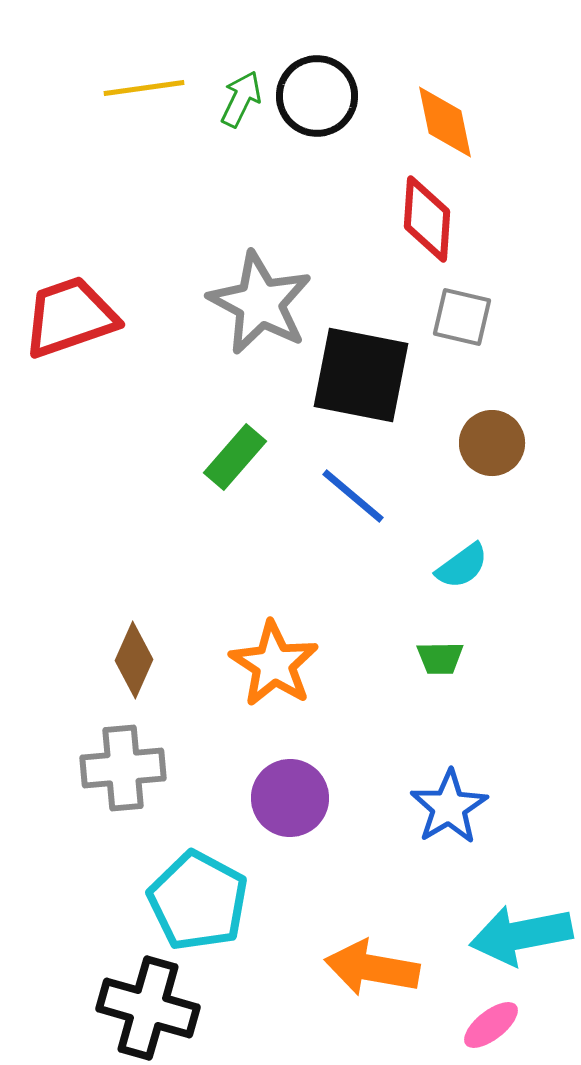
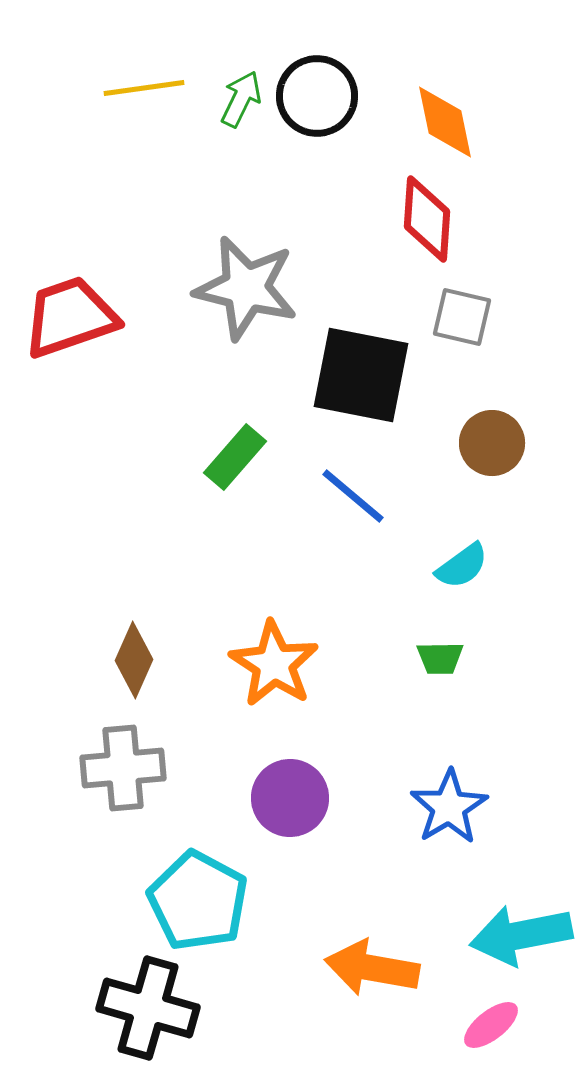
gray star: moved 14 px left, 15 px up; rotated 14 degrees counterclockwise
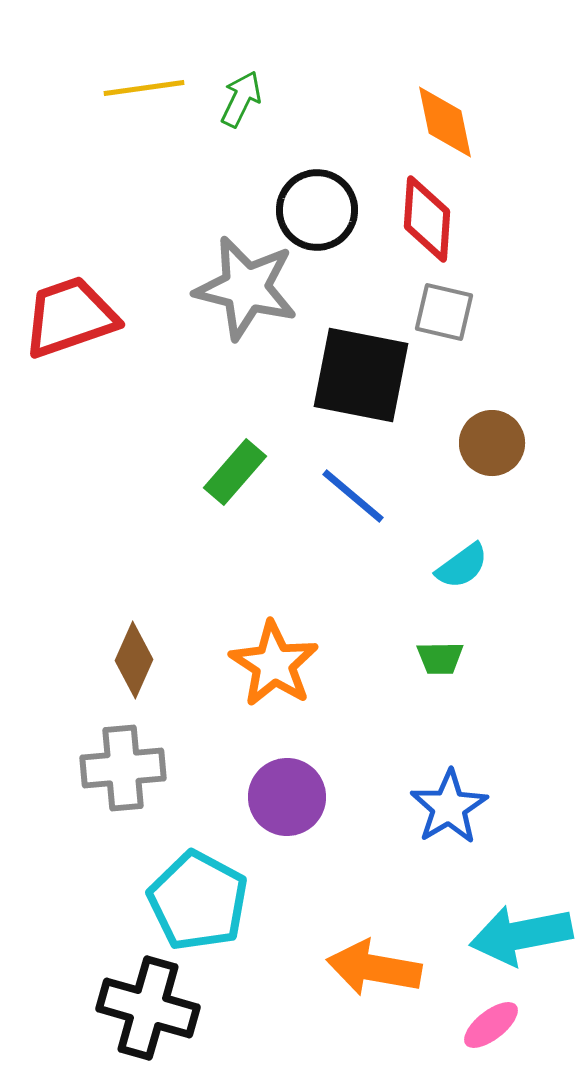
black circle: moved 114 px down
gray square: moved 18 px left, 5 px up
green rectangle: moved 15 px down
purple circle: moved 3 px left, 1 px up
orange arrow: moved 2 px right
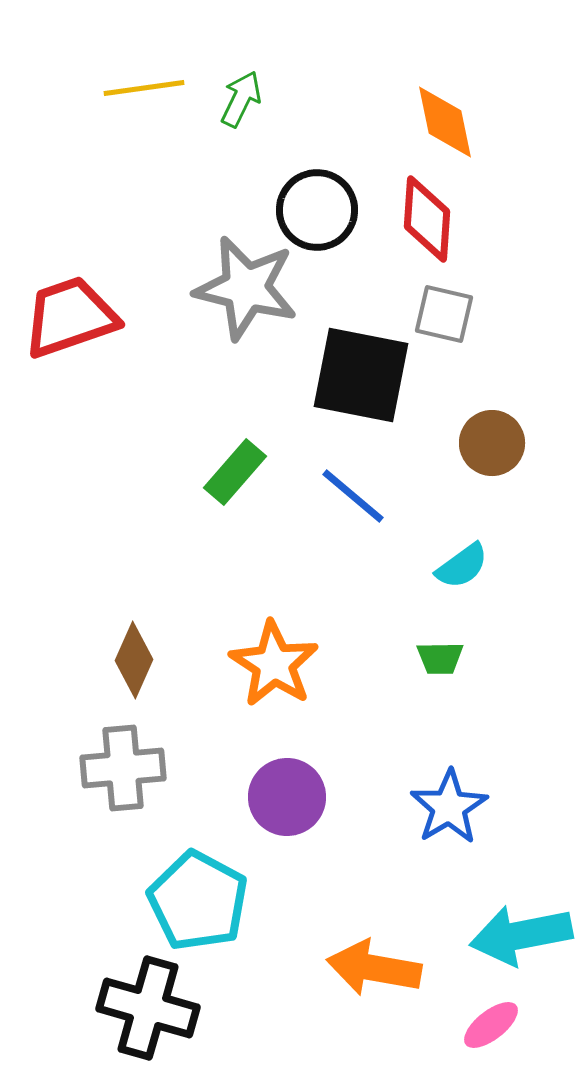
gray square: moved 2 px down
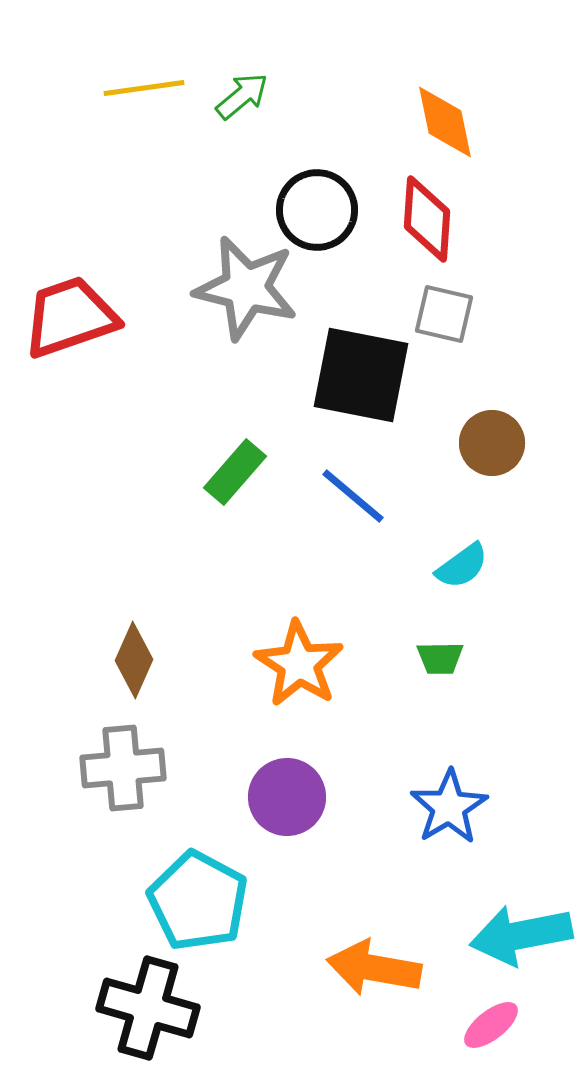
green arrow: moved 1 px right, 3 px up; rotated 24 degrees clockwise
orange star: moved 25 px right
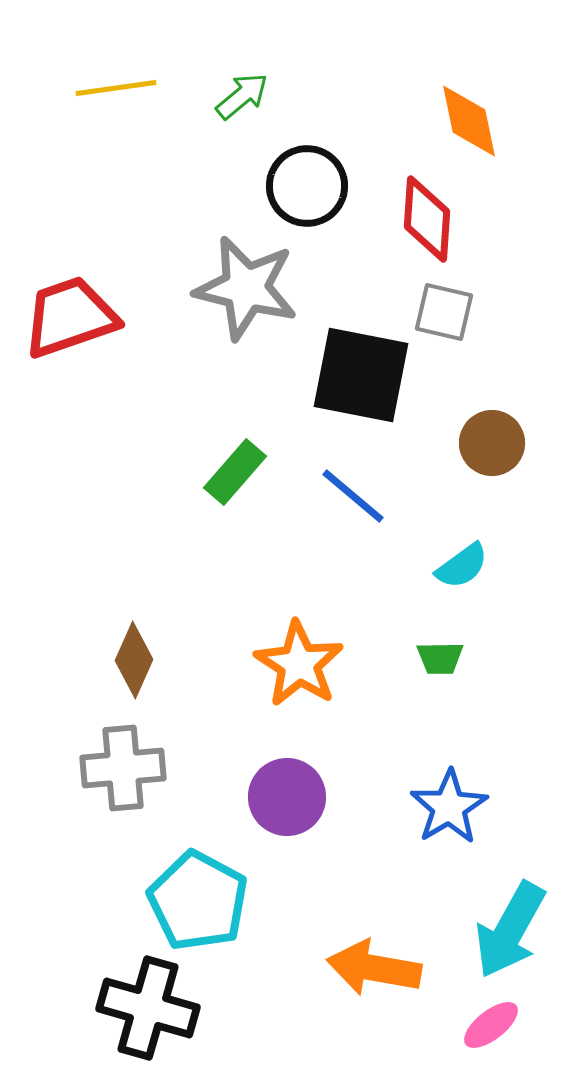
yellow line: moved 28 px left
orange diamond: moved 24 px right, 1 px up
black circle: moved 10 px left, 24 px up
gray square: moved 2 px up
cyan arrow: moved 11 px left, 5 px up; rotated 50 degrees counterclockwise
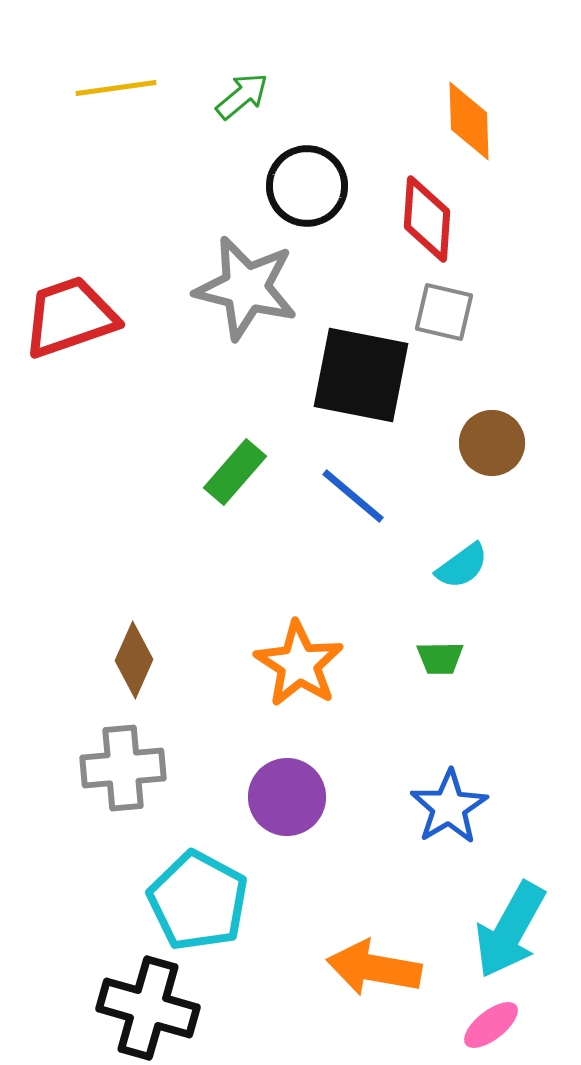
orange diamond: rotated 10 degrees clockwise
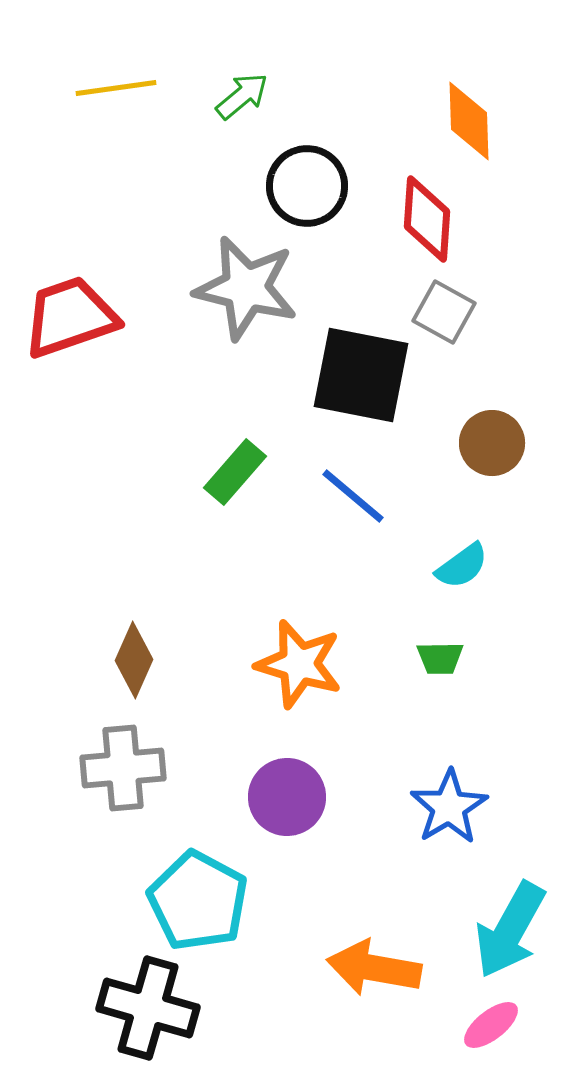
gray square: rotated 16 degrees clockwise
orange star: rotated 16 degrees counterclockwise
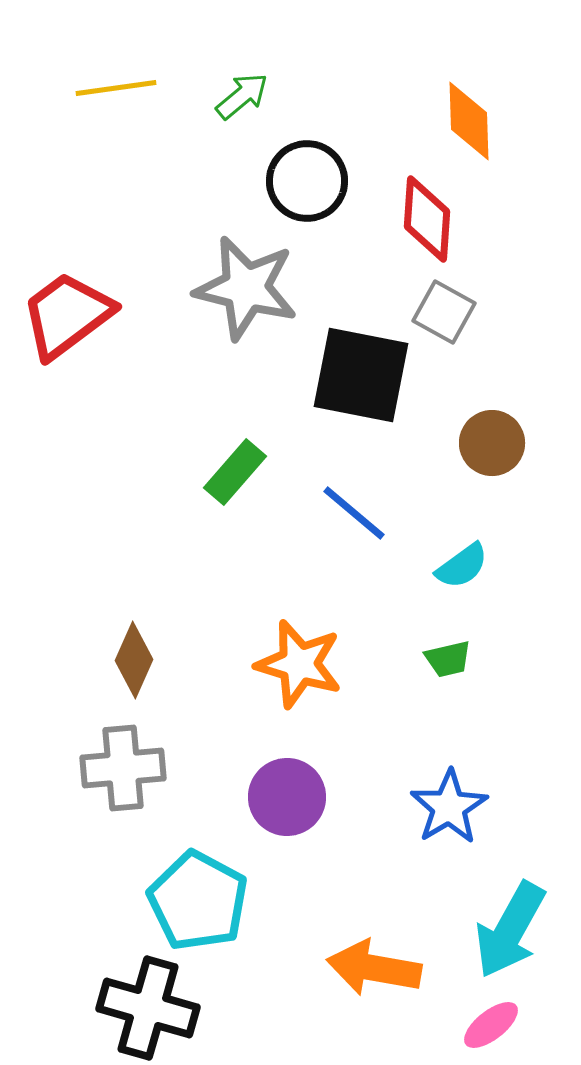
black circle: moved 5 px up
red trapezoid: moved 3 px left, 2 px up; rotated 18 degrees counterclockwise
blue line: moved 1 px right, 17 px down
green trapezoid: moved 8 px right, 1 px down; rotated 12 degrees counterclockwise
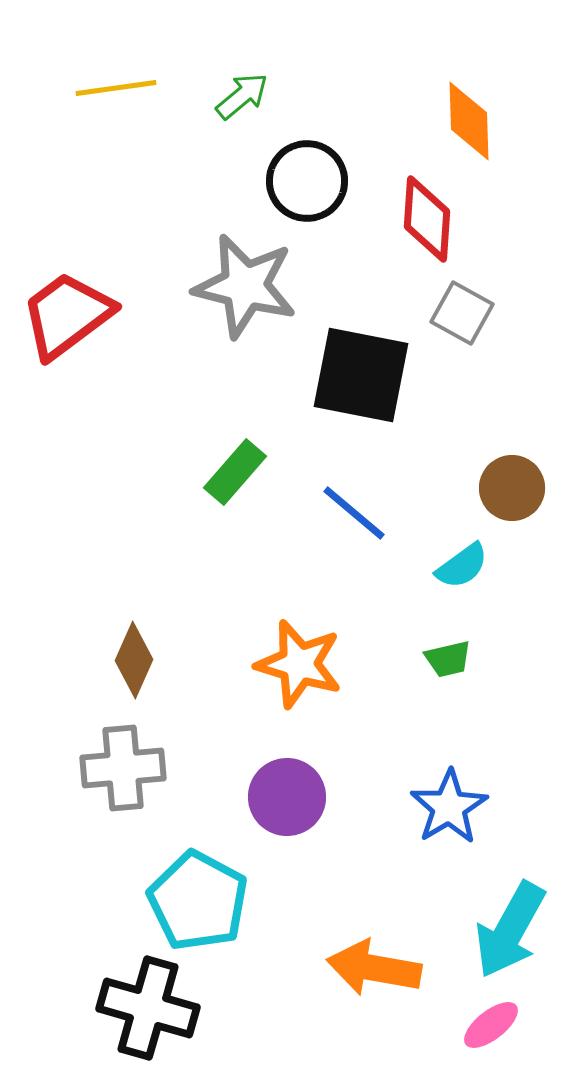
gray star: moved 1 px left, 2 px up
gray square: moved 18 px right, 1 px down
brown circle: moved 20 px right, 45 px down
